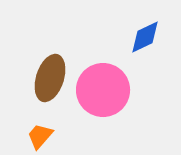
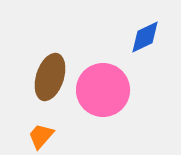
brown ellipse: moved 1 px up
orange trapezoid: moved 1 px right
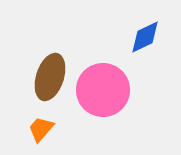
orange trapezoid: moved 7 px up
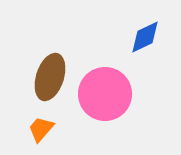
pink circle: moved 2 px right, 4 px down
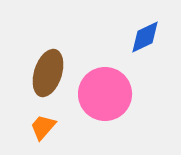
brown ellipse: moved 2 px left, 4 px up
orange trapezoid: moved 2 px right, 2 px up
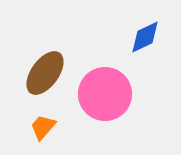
brown ellipse: moved 3 px left; rotated 18 degrees clockwise
